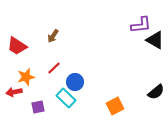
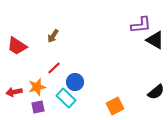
orange star: moved 11 px right, 10 px down
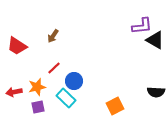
purple L-shape: moved 1 px right, 1 px down
blue circle: moved 1 px left, 1 px up
black semicircle: rotated 42 degrees clockwise
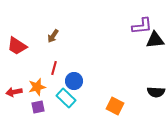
black triangle: rotated 36 degrees counterclockwise
red line: rotated 32 degrees counterclockwise
orange square: rotated 36 degrees counterclockwise
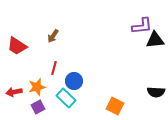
purple square: rotated 16 degrees counterclockwise
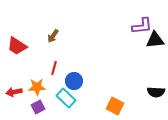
orange star: rotated 12 degrees clockwise
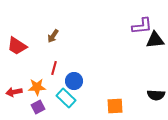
black semicircle: moved 3 px down
orange square: rotated 30 degrees counterclockwise
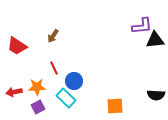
red line: rotated 40 degrees counterclockwise
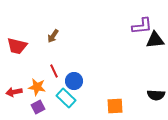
red trapezoid: rotated 20 degrees counterclockwise
red line: moved 3 px down
orange star: rotated 12 degrees clockwise
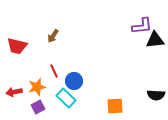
orange star: rotated 24 degrees counterclockwise
